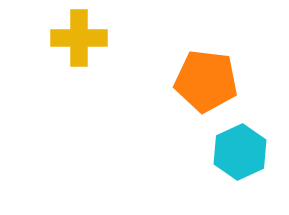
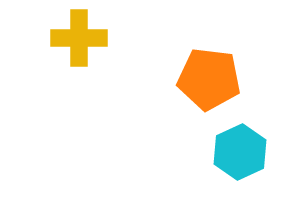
orange pentagon: moved 3 px right, 2 px up
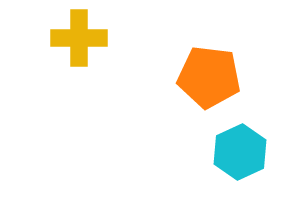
orange pentagon: moved 2 px up
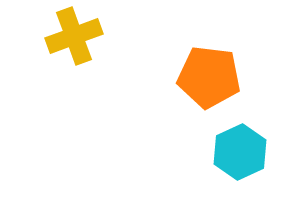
yellow cross: moved 5 px left, 2 px up; rotated 20 degrees counterclockwise
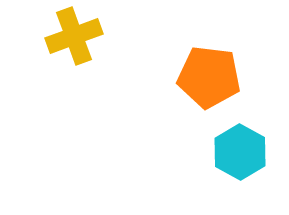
cyan hexagon: rotated 6 degrees counterclockwise
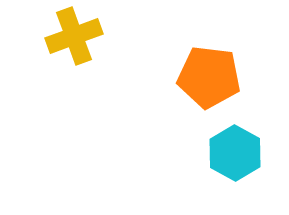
cyan hexagon: moved 5 px left, 1 px down
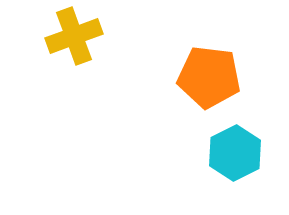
cyan hexagon: rotated 4 degrees clockwise
